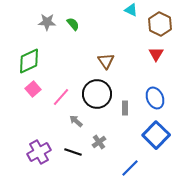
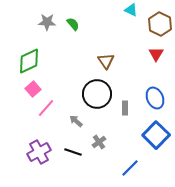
pink line: moved 15 px left, 11 px down
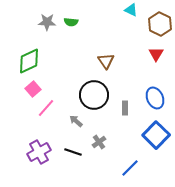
green semicircle: moved 2 px left, 2 px up; rotated 136 degrees clockwise
black circle: moved 3 px left, 1 px down
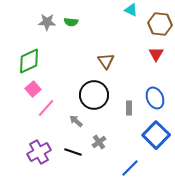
brown hexagon: rotated 20 degrees counterclockwise
gray rectangle: moved 4 px right
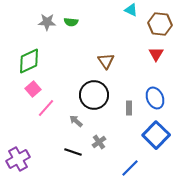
purple cross: moved 21 px left, 7 px down
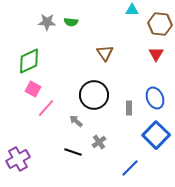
cyan triangle: moved 1 px right; rotated 24 degrees counterclockwise
brown triangle: moved 1 px left, 8 px up
pink square: rotated 21 degrees counterclockwise
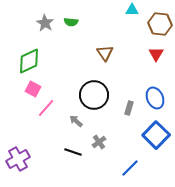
gray star: moved 2 px left, 1 px down; rotated 30 degrees clockwise
gray rectangle: rotated 16 degrees clockwise
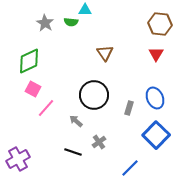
cyan triangle: moved 47 px left
